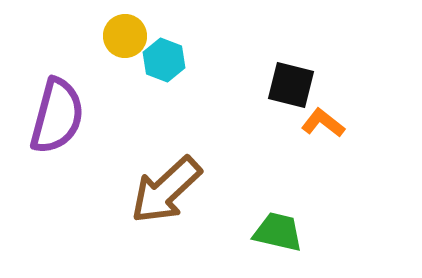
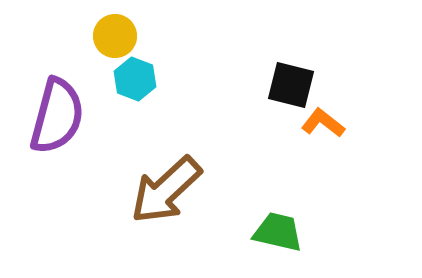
yellow circle: moved 10 px left
cyan hexagon: moved 29 px left, 19 px down
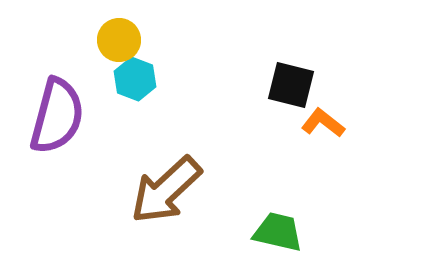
yellow circle: moved 4 px right, 4 px down
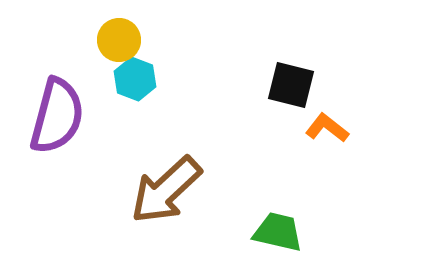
orange L-shape: moved 4 px right, 5 px down
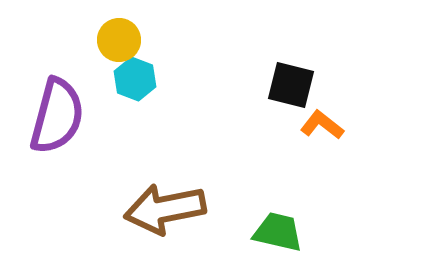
orange L-shape: moved 5 px left, 3 px up
brown arrow: moved 1 px left, 19 px down; rotated 32 degrees clockwise
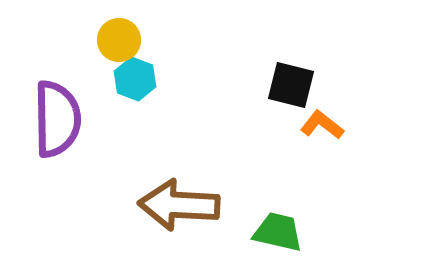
purple semicircle: moved 3 px down; rotated 16 degrees counterclockwise
brown arrow: moved 14 px right, 4 px up; rotated 14 degrees clockwise
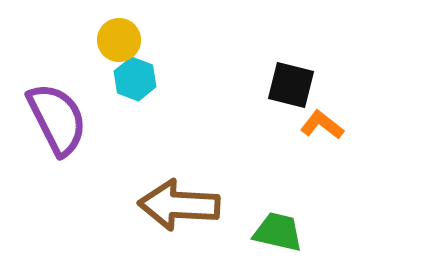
purple semicircle: rotated 26 degrees counterclockwise
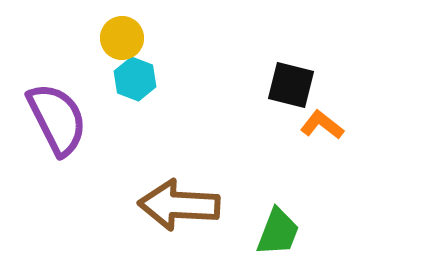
yellow circle: moved 3 px right, 2 px up
green trapezoid: rotated 98 degrees clockwise
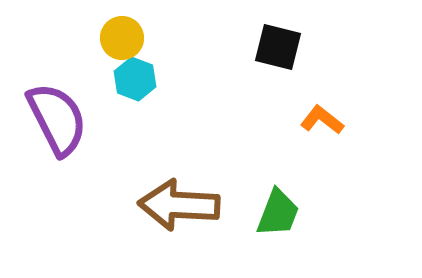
black square: moved 13 px left, 38 px up
orange L-shape: moved 5 px up
green trapezoid: moved 19 px up
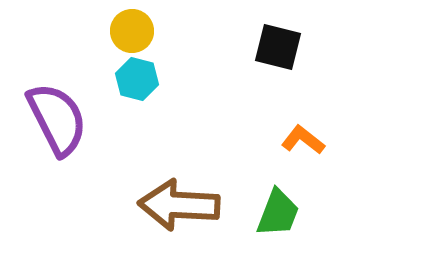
yellow circle: moved 10 px right, 7 px up
cyan hexagon: moved 2 px right; rotated 6 degrees counterclockwise
orange L-shape: moved 19 px left, 20 px down
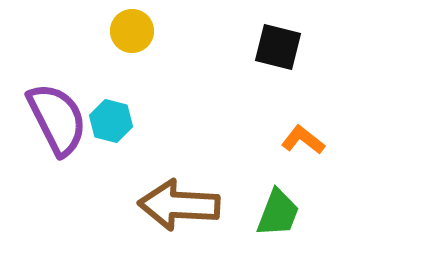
cyan hexagon: moved 26 px left, 42 px down
